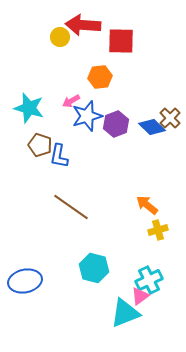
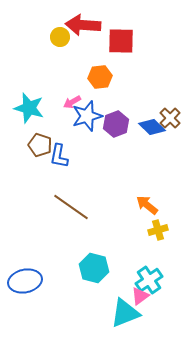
pink arrow: moved 1 px right, 1 px down
cyan cross: rotated 8 degrees counterclockwise
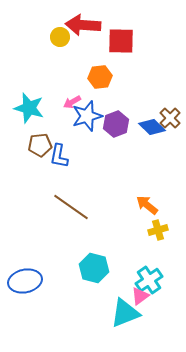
brown pentagon: rotated 25 degrees counterclockwise
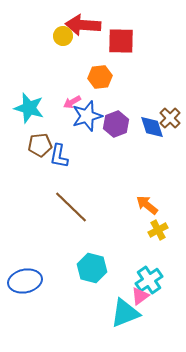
yellow circle: moved 3 px right, 1 px up
blue diamond: rotated 28 degrees clockwise
brown line: rotated 9 degrees clockwise
yellow cross: rotated 12 degrees counterclockwise
cyan hexagon: moved 2 px left
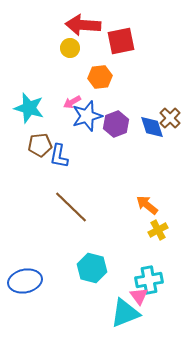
yellow circle: moved 7 px right, 12 px down
red square: rotated 12 degrees counterclockwise
cyan cross: rotated 24 degrees clockwise
pink triangle: moved 1 px left; rotated 30 degrees counterclockwise
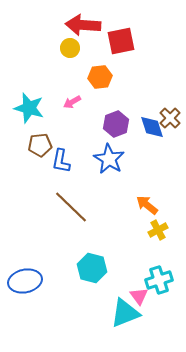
blue star: moved 22 px right, 43 px down; rotated 24 degrees counterclockwise
blue L-shape: moved 2 px right, 5 px down
cyan cross: moved 10 px right; rotated 8 degrees counterclockwise
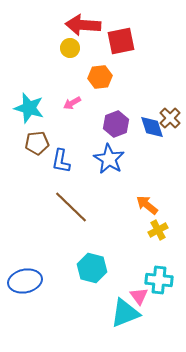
pink arrow: moved 1 px down
brown pentagon: moved 3 px left, 2 px up
cyan cross: rotated 24 degrees clockwise
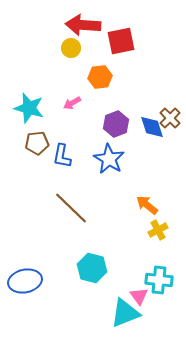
yellow circle: moved 1 px right
blue L-shape: moved 1 px right, 5 px up
brown line: moved 1 px down
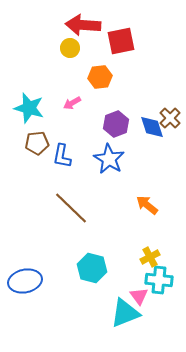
yellow circle: moved 1 px left
yellow cross: moved 8 px left, 27 px down
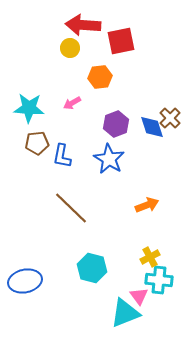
cyan star: rotated 12 degrees counterclockwise
orange arrow: rotated 120 degrees clockwise
